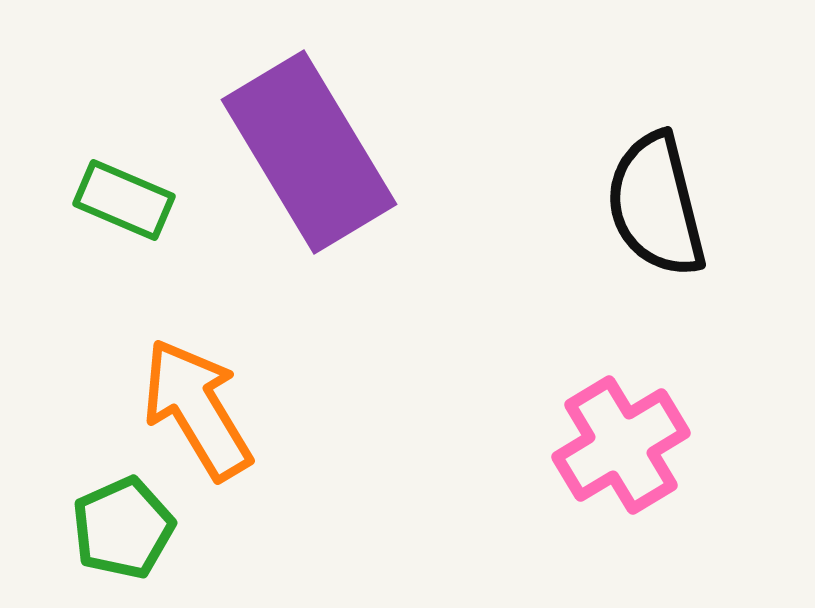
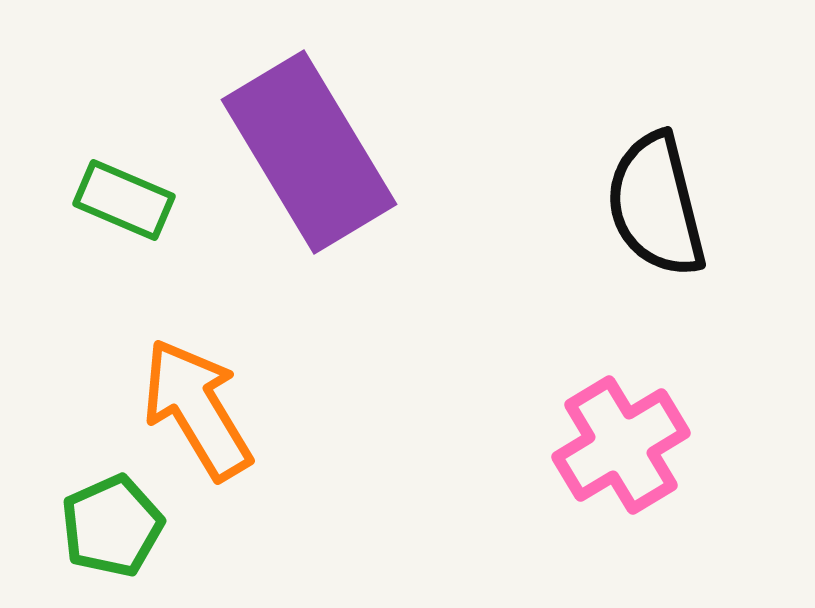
green pentagon: moved 11 px left, 2 px up
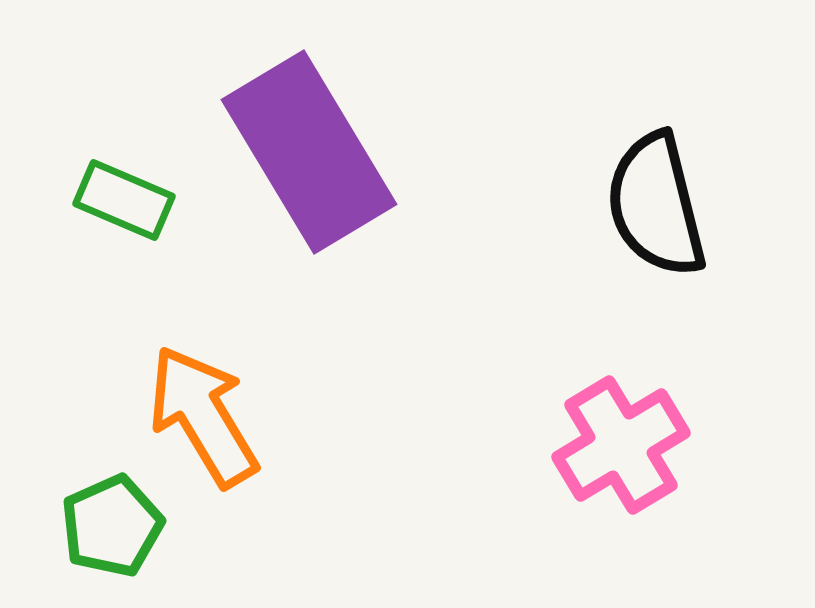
orange arrow: moved 6 px right, 7 px down
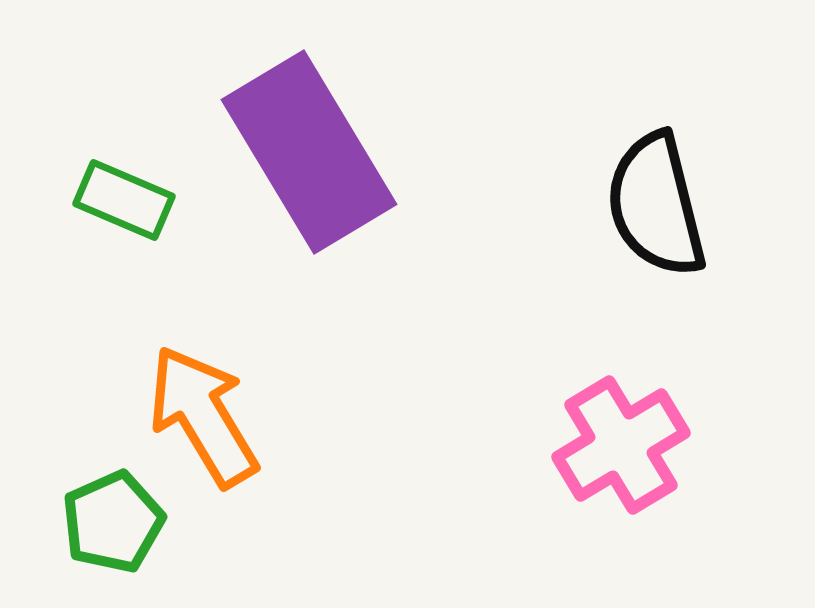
green pentagon: moved 1 px right, 4 px up
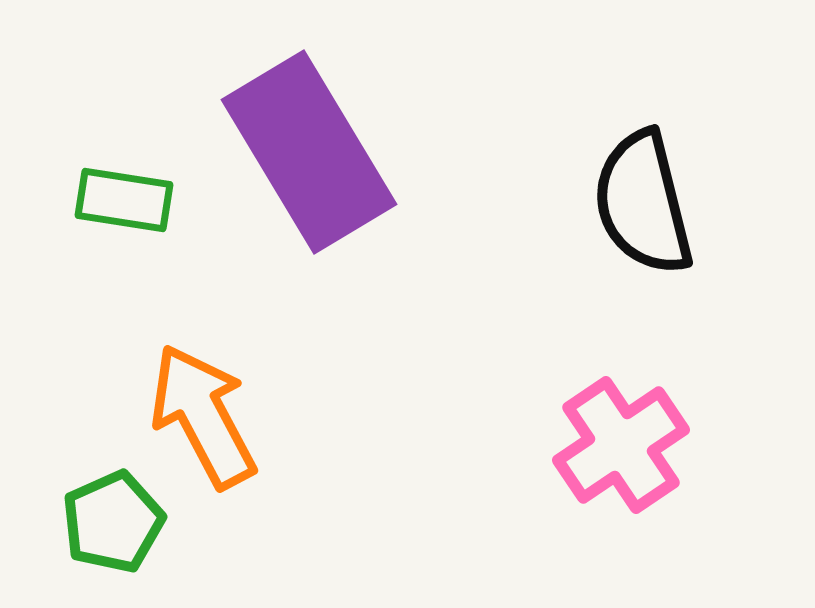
green rectangle: rotated 14 degrees counterclockwise
black semicircle: moved 13 px left, 2 px up
orange arrow: rotated 3 degrees clockwise
pink cross: rotated 3 degrees counterclockwise
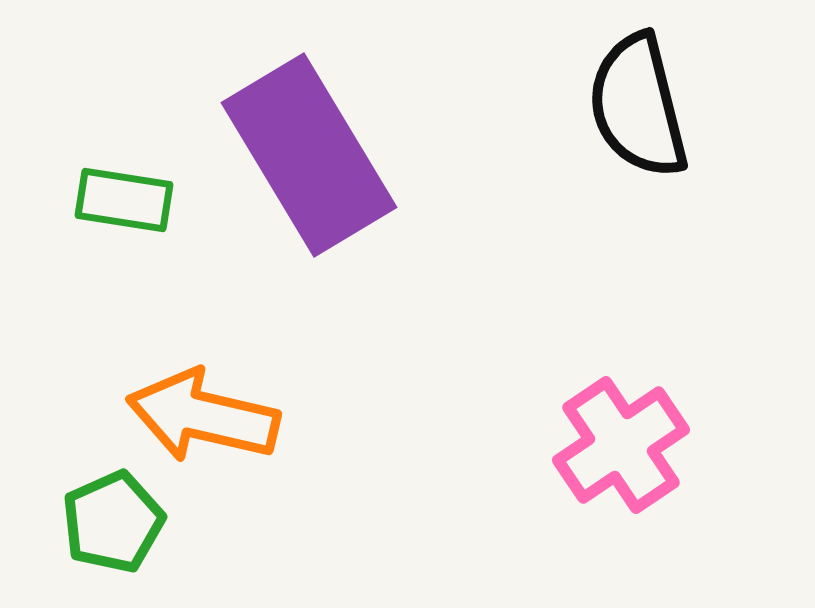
purple rectangle: moved 3 px down
black semicircle: moved 5 px left, 97 px up
orange arrow: rotated 49 degrees counterclockwise
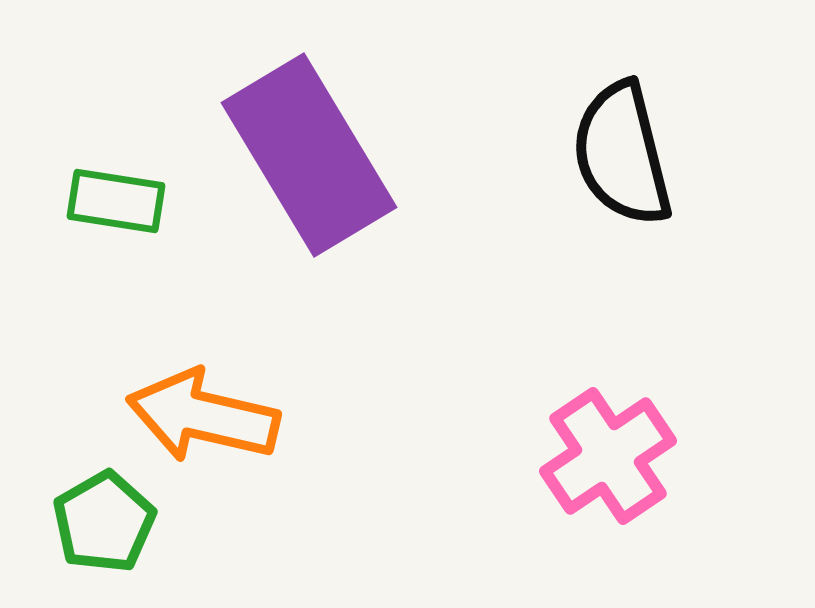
black semicircle: moved 16 px left, 48 px down
green rectangle: moved 8 px left, 1 px down
pink cross: moved 13 px left, 11 px down
green pentagon: moved 9 px left; rotated 6 degrees counterclockwise
